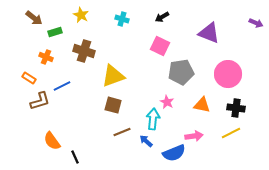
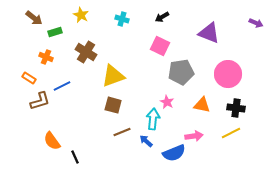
brown cross: moved 2 px right, 1 px down; rotated 15 degrees clockwise
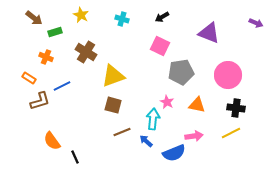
pink circle: moved 1 px down
orange triangle: moved 5 px left
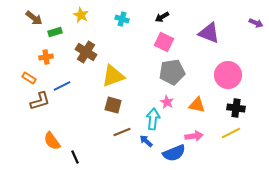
pink square: moved 4 px right, 4 px up
orange cross: rotated 32 degrees counterclockwise
gray pentagon: moved 9 px left
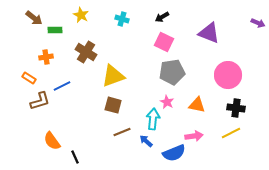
purple arrow: moved 2 px right
green rectangle: moved 2 px up; rotated 16 degrees clockwise
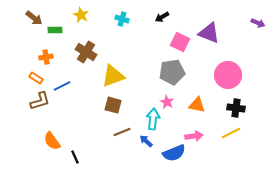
pink square: moved 16 px right
orange rectangle: moved 7 px right
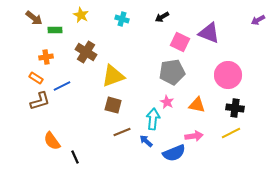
purple arrow: moved 3 px up; rotated 128 degrees clockwise
black cross: moved 1 px left
